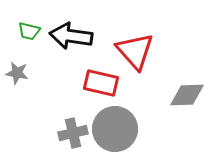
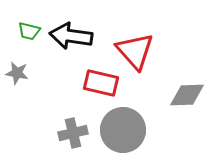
gray circle: moved 8 px right, 1 px down
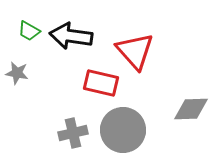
green trapezoid: rotated 15 degrees clockwise
gray diamond: moved 4 px right, 14 px down
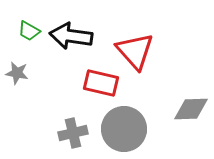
gray circle: moved 1 px right, 1 px up
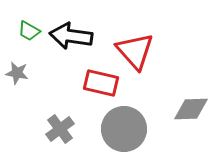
gray cross: moved 13 px left, 4 px up; rotated 24 degrees counterclockwise
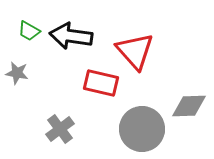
gray diamond: moved 2 px left, 3 px up
gray circle: moved 18 px right
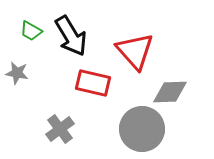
green trapezoid: moved 2 px right
black arrow: rotated 129 degrees counterclockwise
red rectangle: moved 8 px left
gray diamond: moved 19 px left, 14 px up
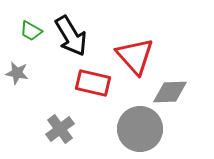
red triangle: moved 5 px down
gray circle: moved 2 px left
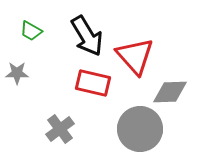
black arrow: moved 16 px right
gray star: rotated 10 degrees counterclockwise
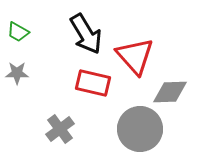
green trapezoid: moved 13 px left, 1 px down
black arrow: moved 1 px left, 2 px up
